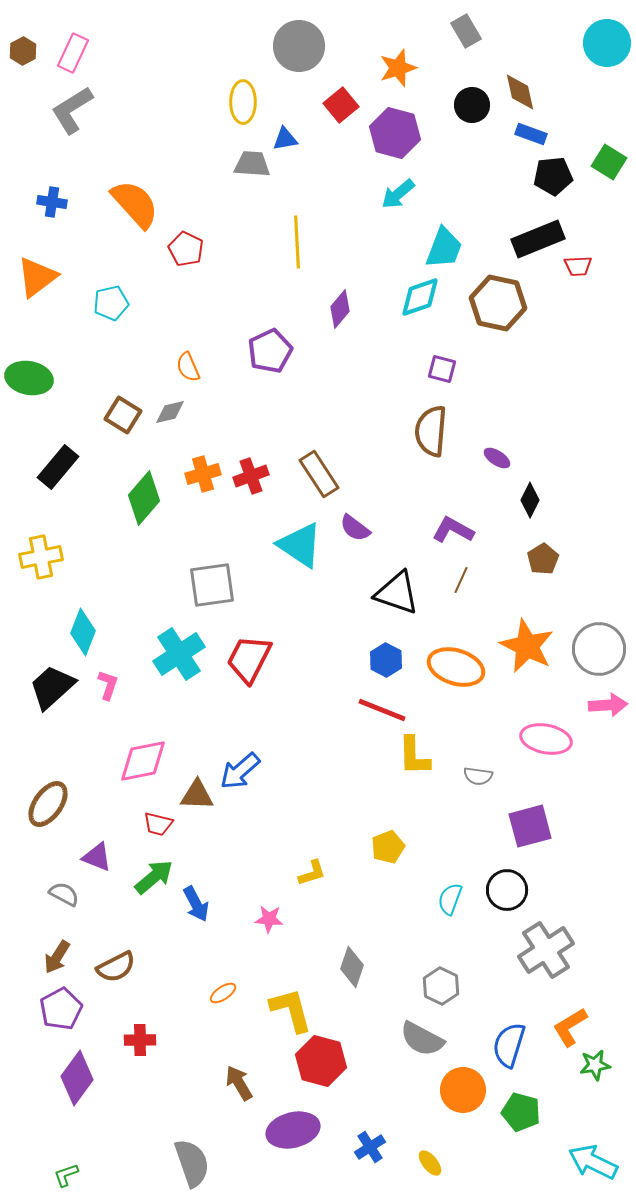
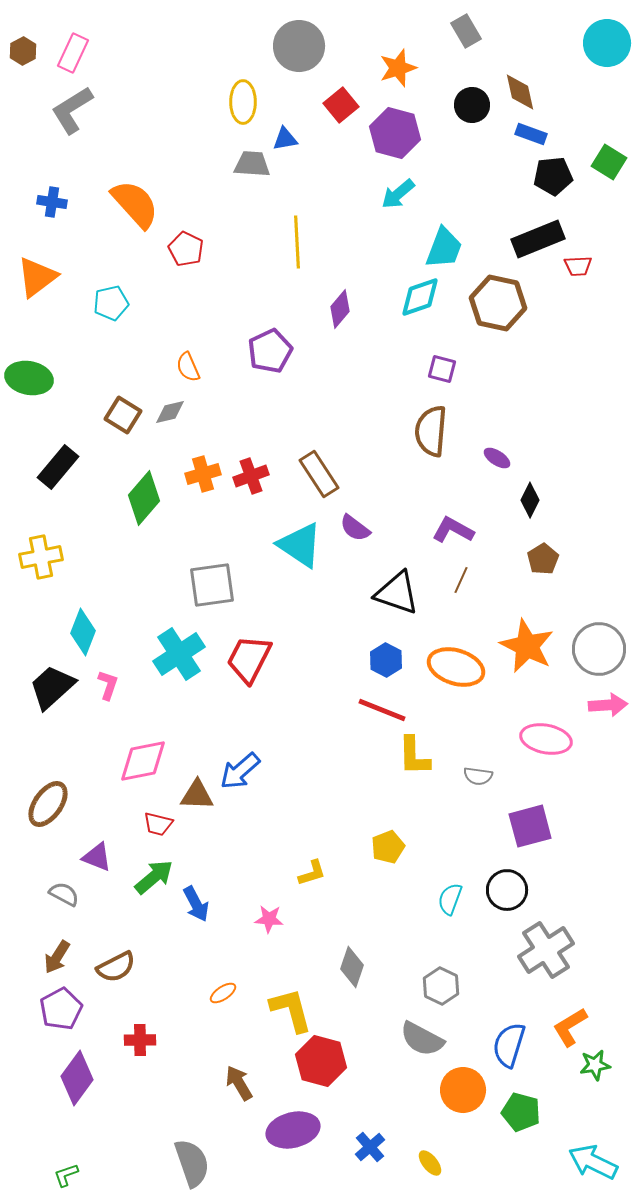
blue cross at (370, 1147): rotated 8 degrees counterclockwise
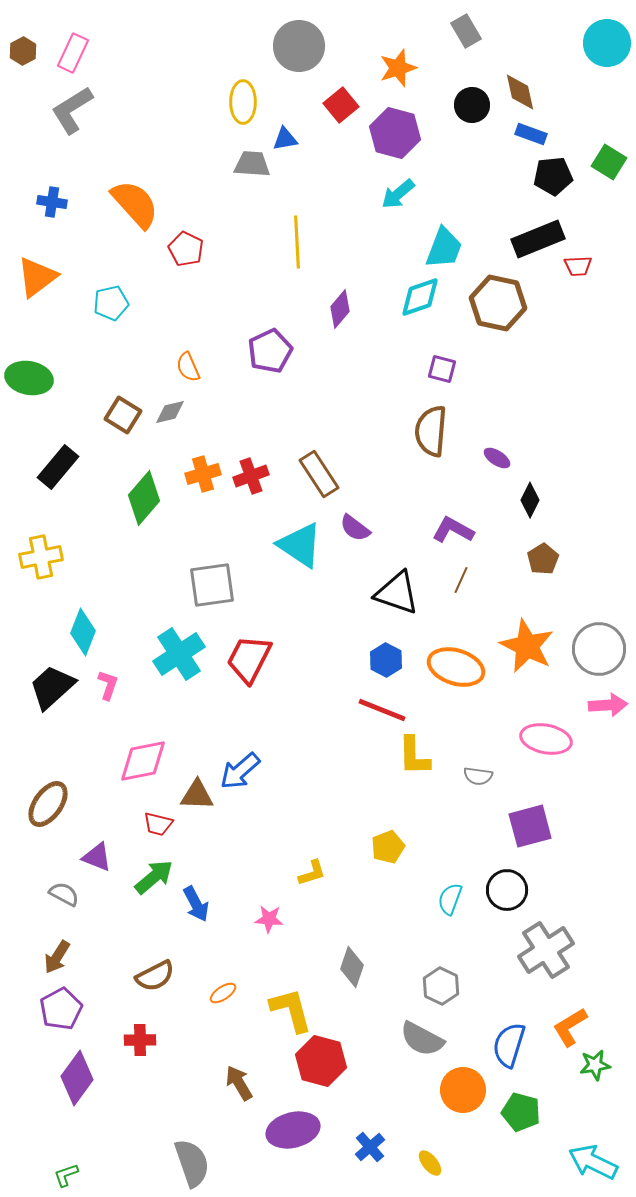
brown semicircle at (116, 967): moved 39 px right, 9 px down
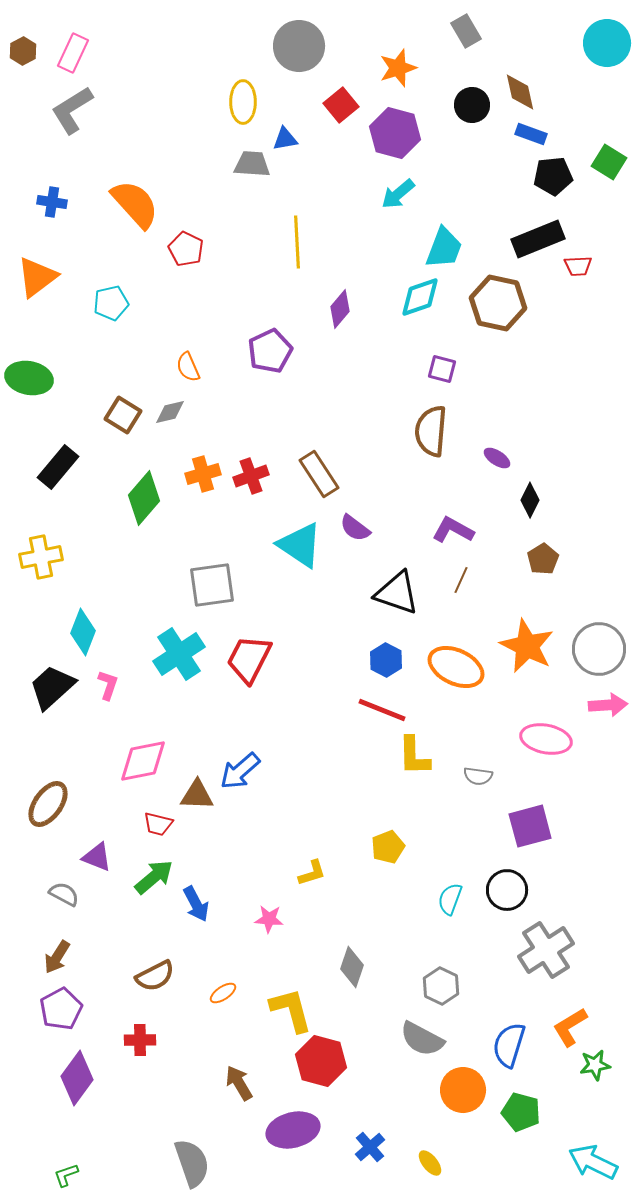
orange ellipse at (456, 667): rotated 8 degrees clockwise
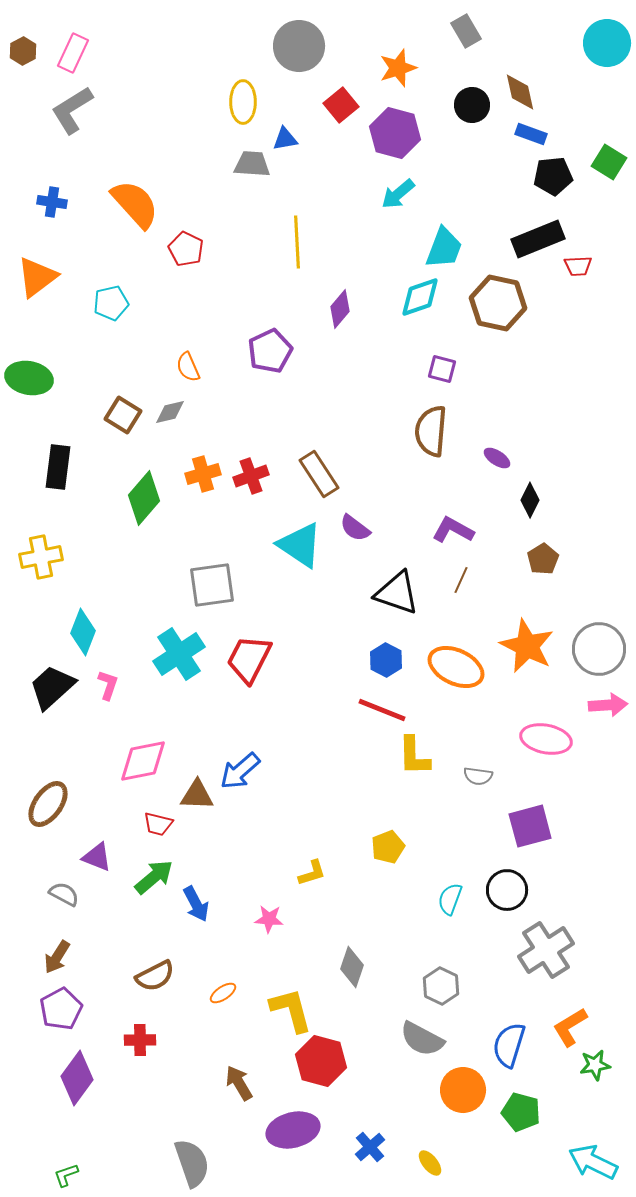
black rectangle at (58, 467): rotated 33 degrees counterclockwise
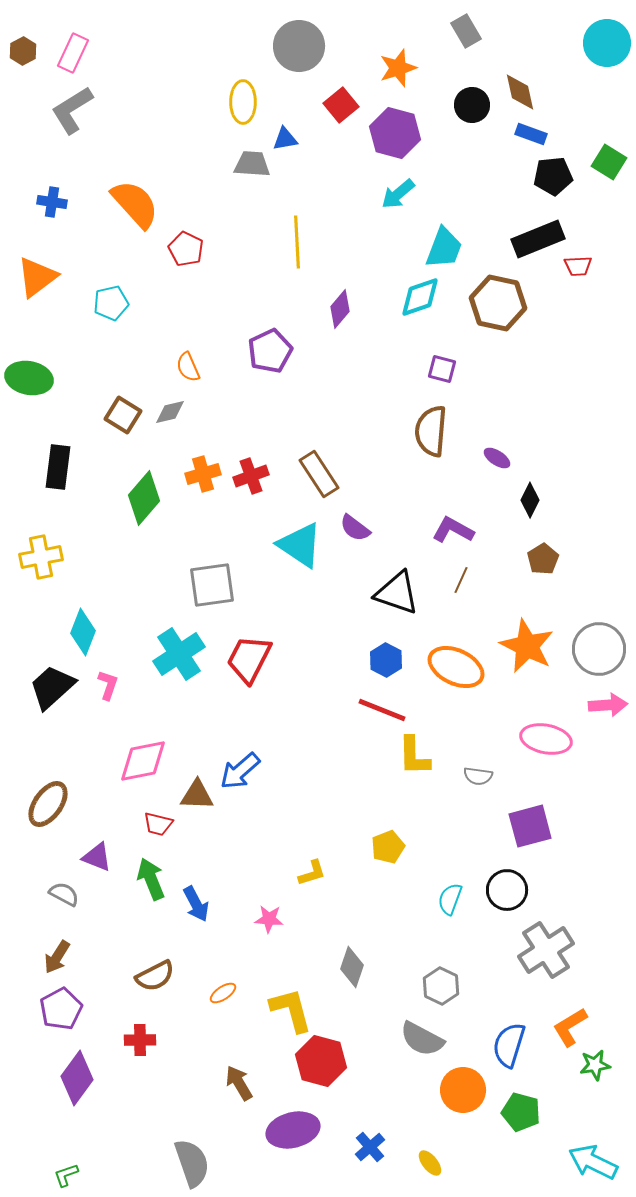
green arrow at (154, 877): moved 3 px left, 2 px down; rotated 72 degrees counterclockwise
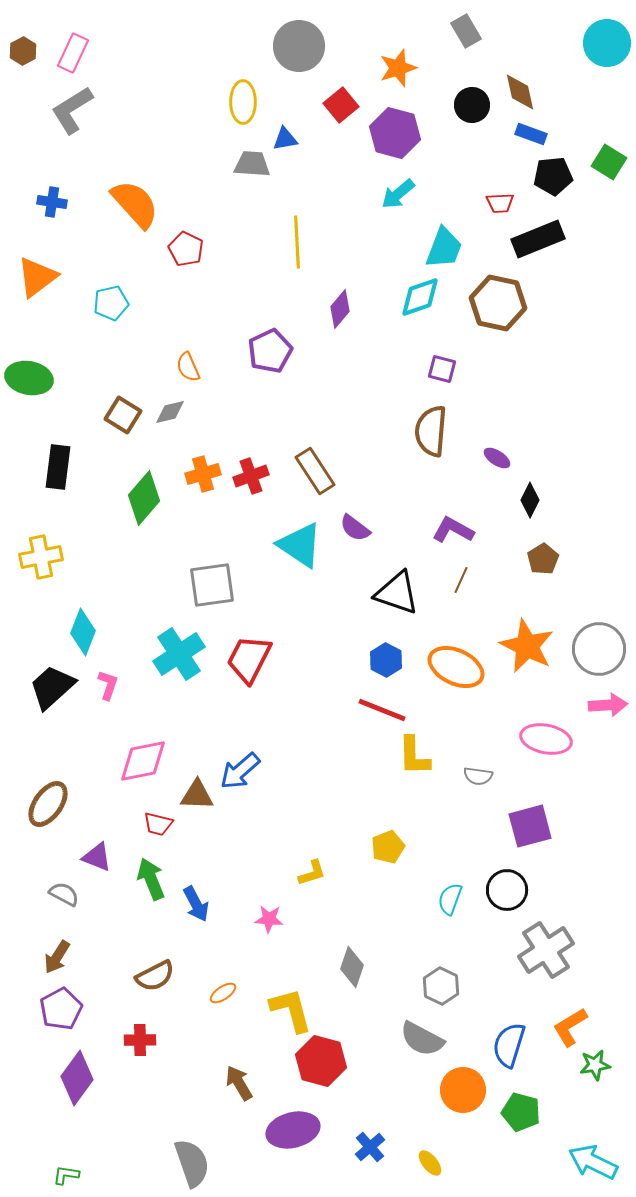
red trapezoid at (578, 266): moved 78 px left, 63 px up
brown rectangle at (319, 474): moved 4 px left, 3 px up
green L-shape at (66, 1175): rotated 28 degrees clockwise
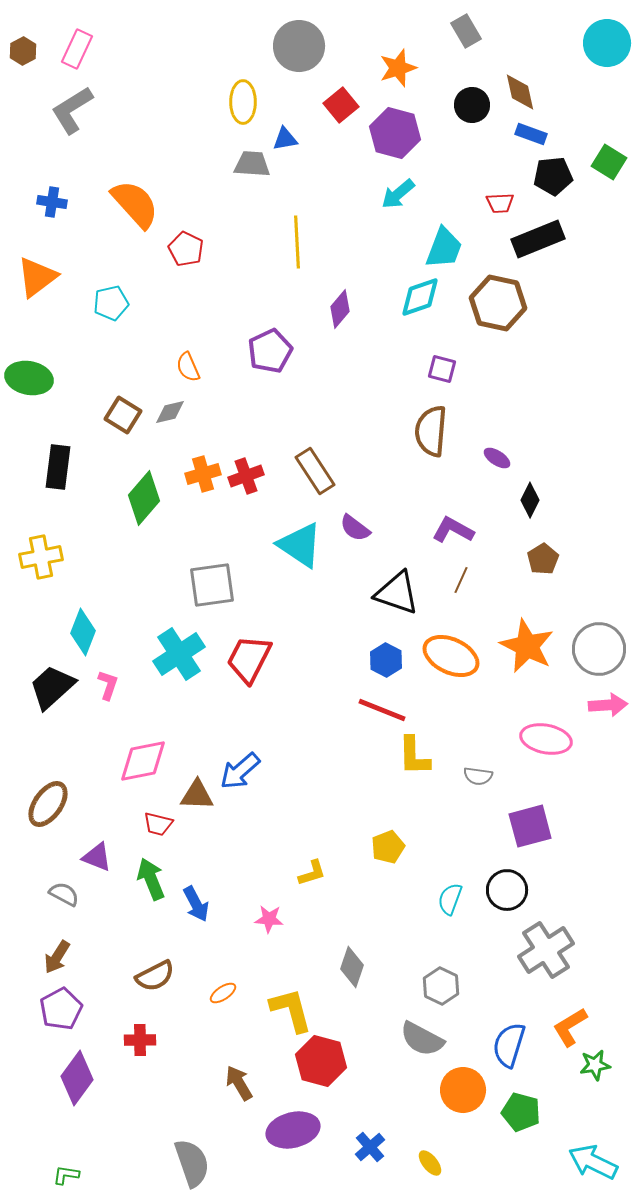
pink rectangle at (73, 53): moved 4 px right, 4 px up
red cross at (251, 476): moved 5 px left
orange ellipse at (456, 667): moved 5 px left, 11 px up
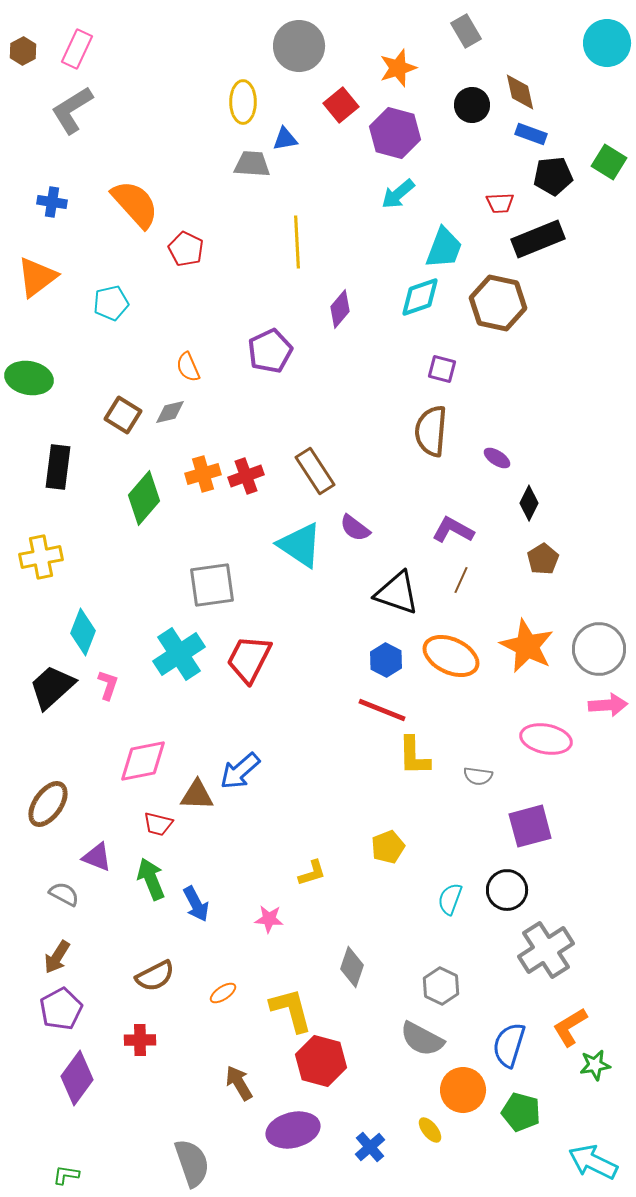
black diamond at (530, 500): moved 1 px left, 3 px down
yellow ellipse at (430, 1163): moved 33 px up
